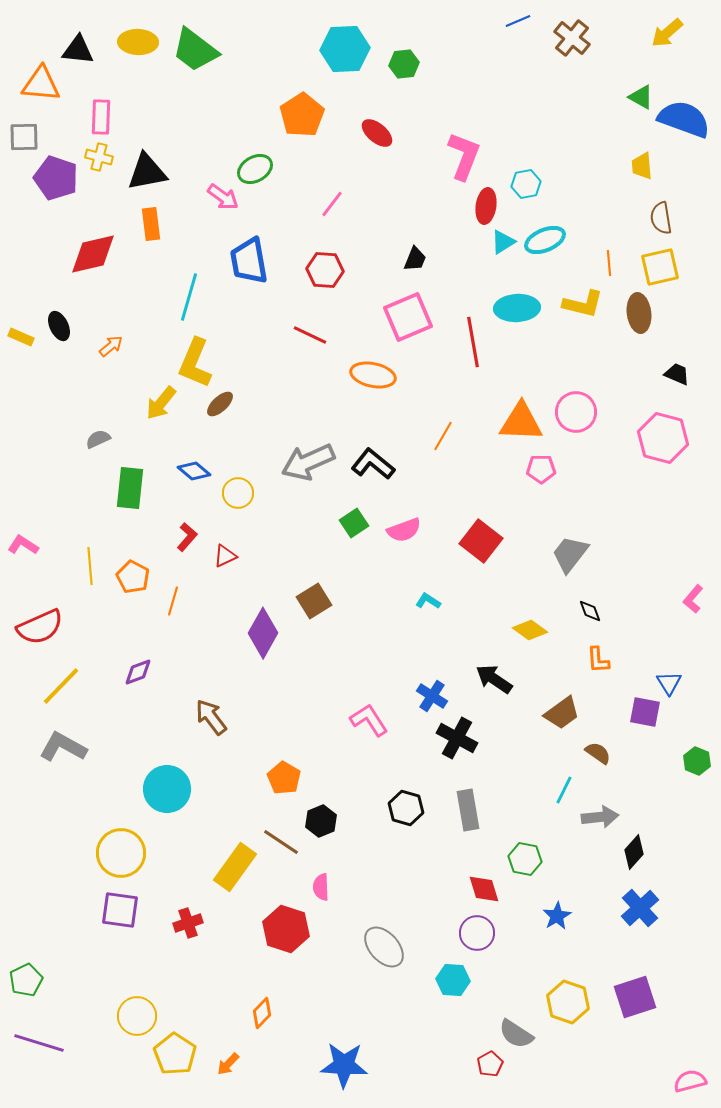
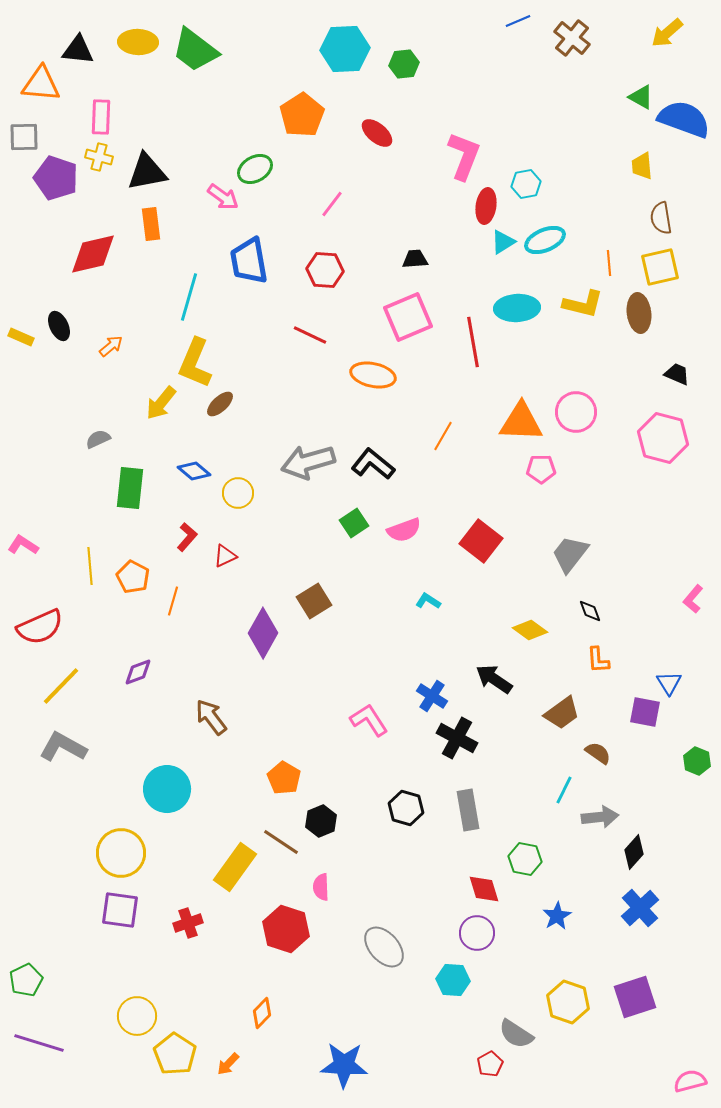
black trapezoid at (415, 259): rotated 116 degrees counterclockwise
gray arrow at (308, 462): rotated 8 degrees clockwise
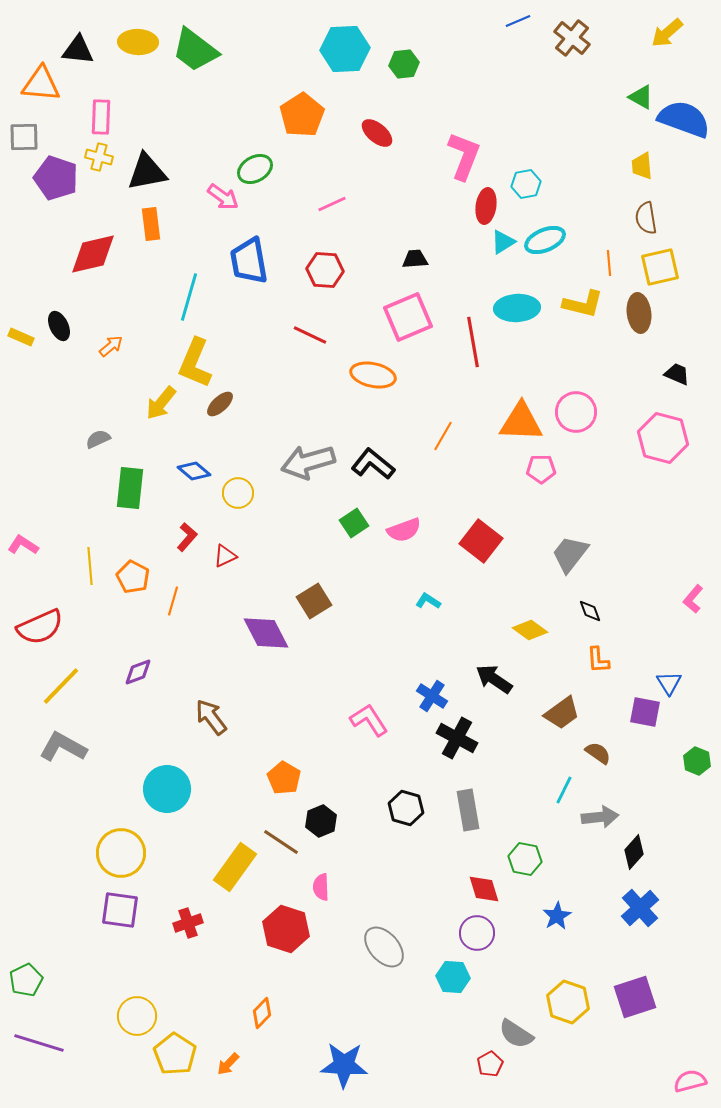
pink line at (332, 204): rotated 28 degrees clockwise
brown semicircle at (661, 218): moved 15 px left
purple diamond at (263, 633): moved 3 px right; rotated 57 degrees counterclockwise
cyan hexagon at (453, 980): moved 3 px up
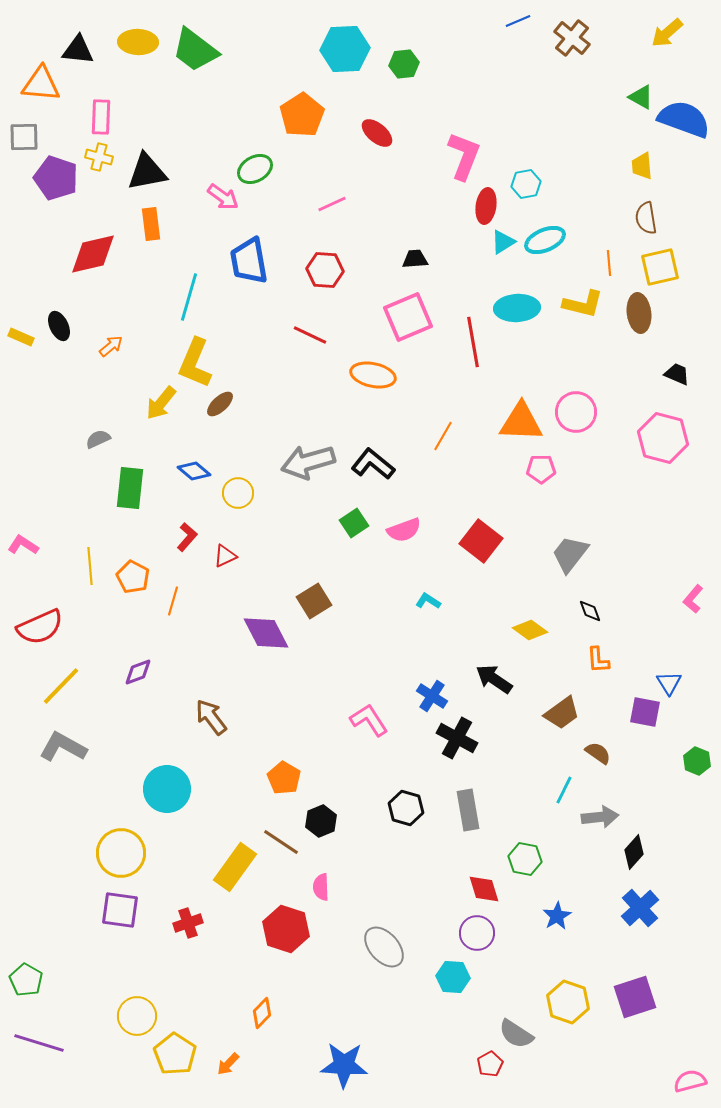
green pentagon at (26, 980): rotated 16 degrees counterclockwise
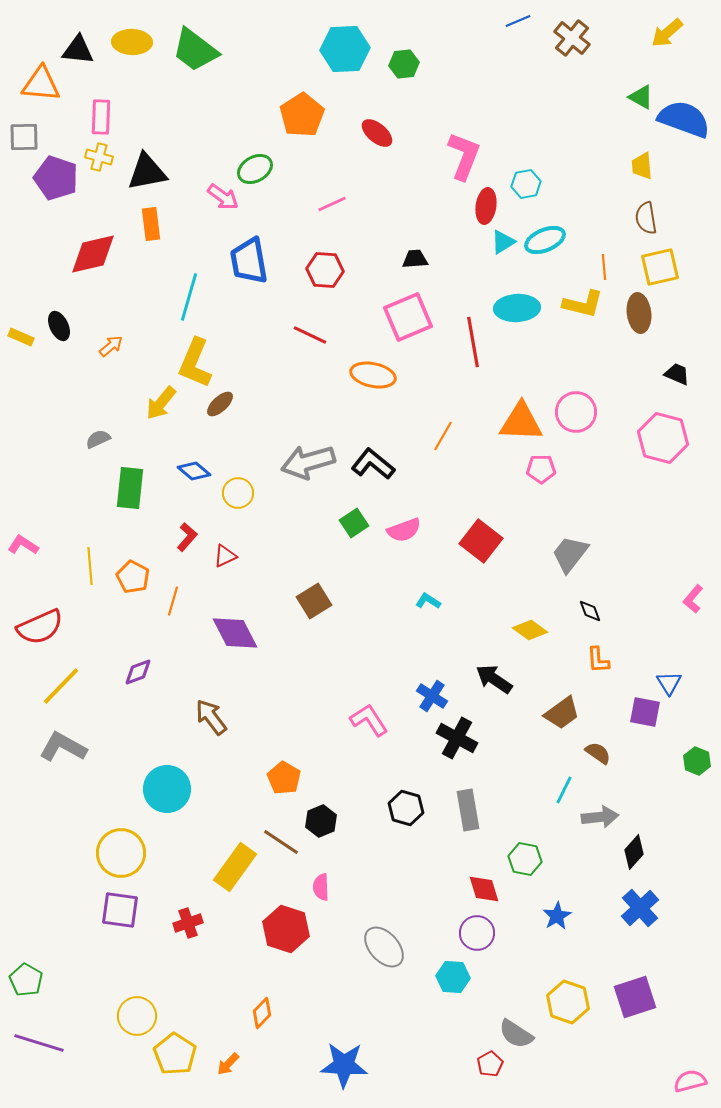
yellow ellipse at (138, 42): moved 6 px left
orange line at (609, 263): moved 5 px left, 4 px down
purple diamond at (266, 633): moved 31 px left
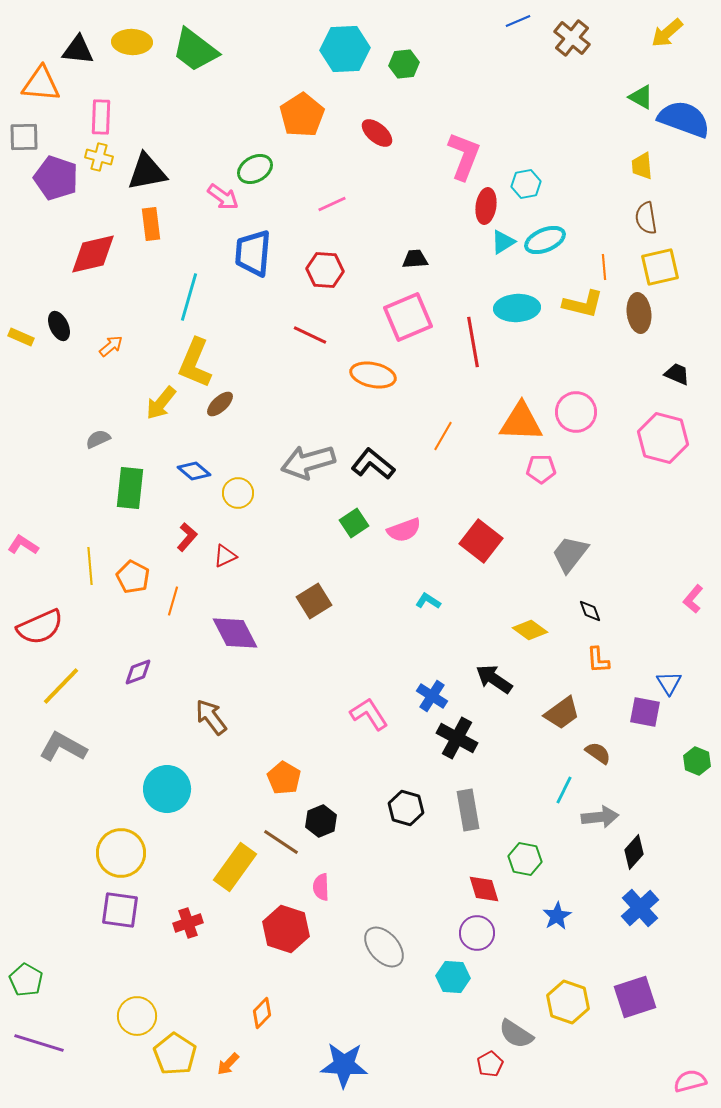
blue trapezoid at (249, 261): moved 4 px right, 8 px up; rotated 15 degrees clockwise
pink L-shape at (369, 720): moved 6 px up
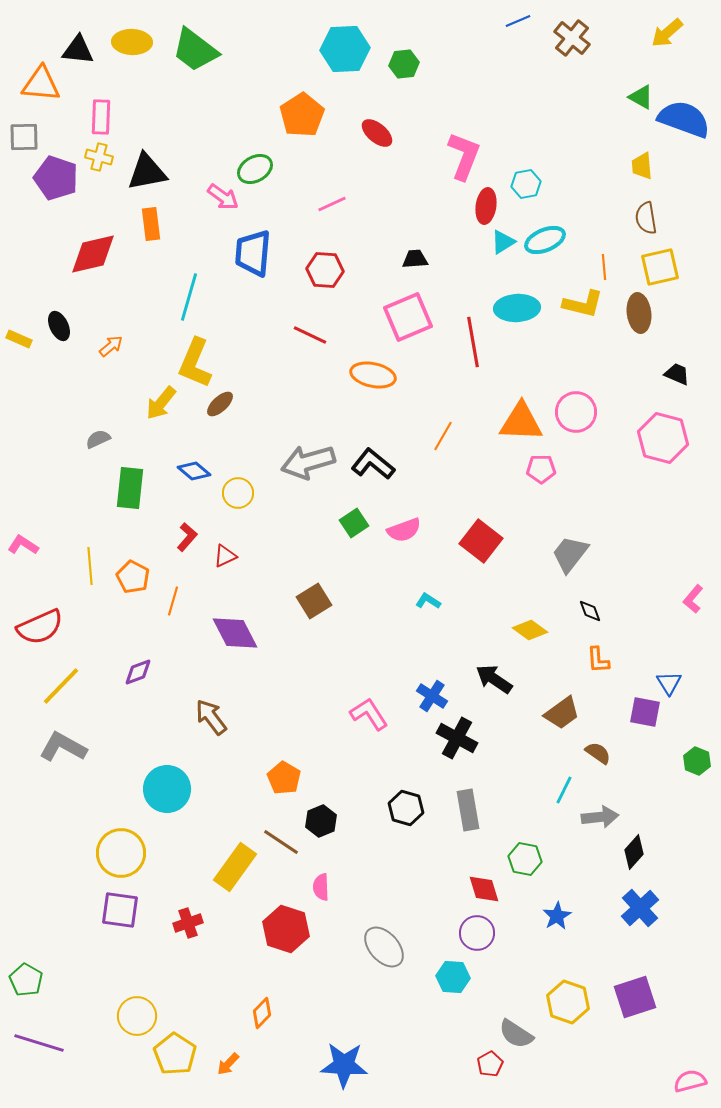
yellow rectangle at (21, 337): moved 2 px left, 2 px down
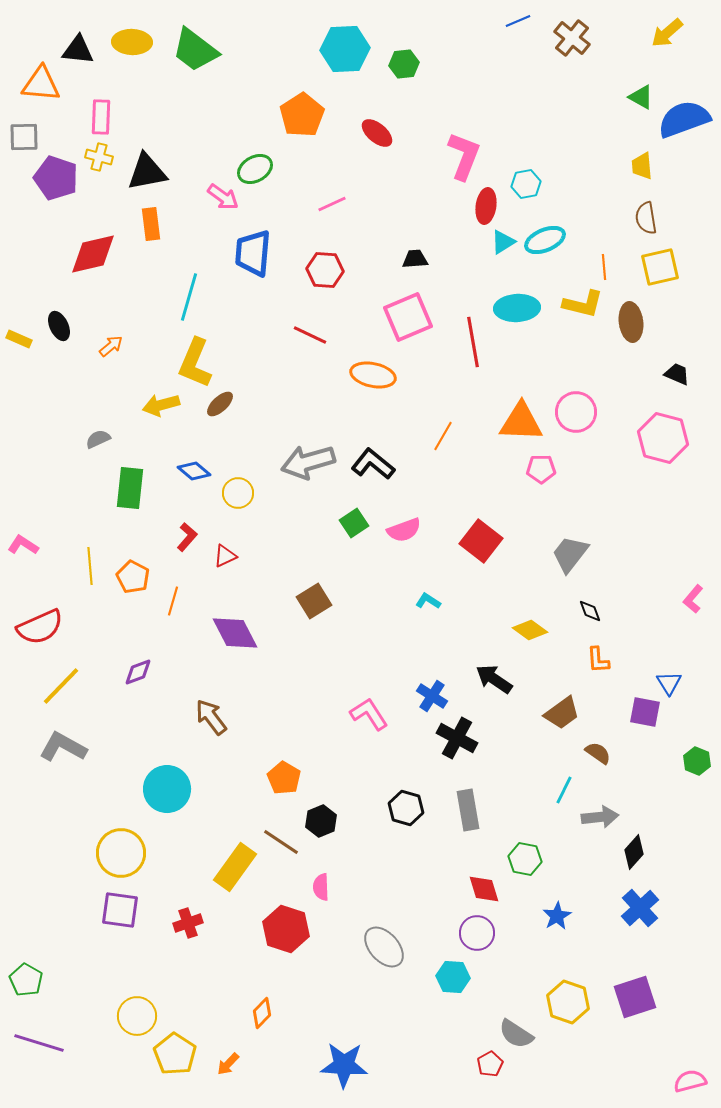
blue semicircle at (684, 119): rotated 40 degrees counterclockwise
brown ellipse at (639, 313): moved 8 px left, 9 px down
yellow arrow at (161, 403): moved 2 px down; rotated 36 degrees clockwise
